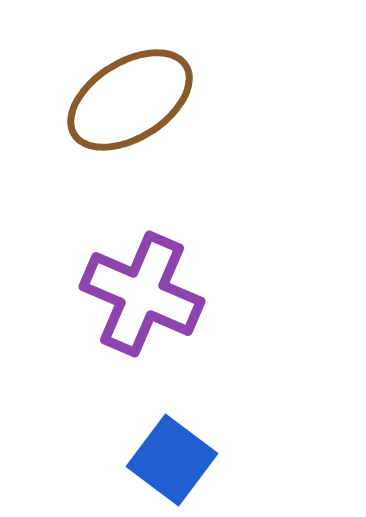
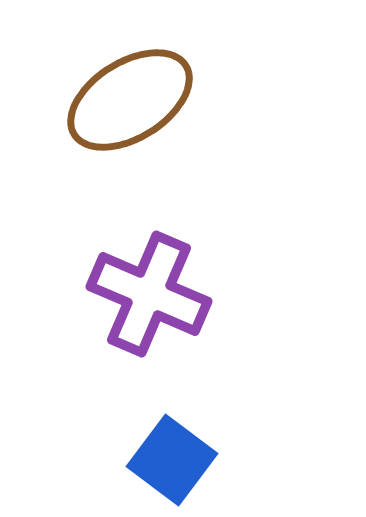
purple cross: moved 7 px right
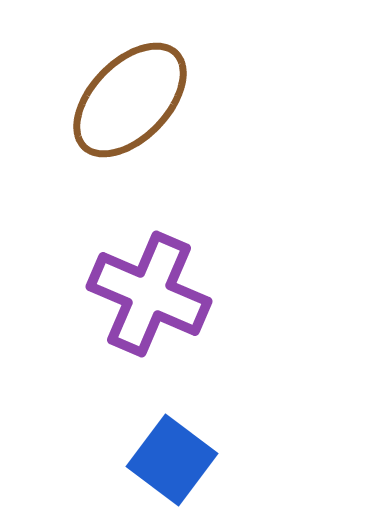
brown ellipse: rotated 14 degrees counterclockwise
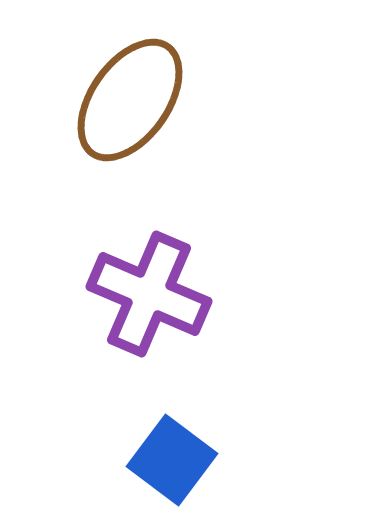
brown ellipse: rotated 9 degrees counterclockwise
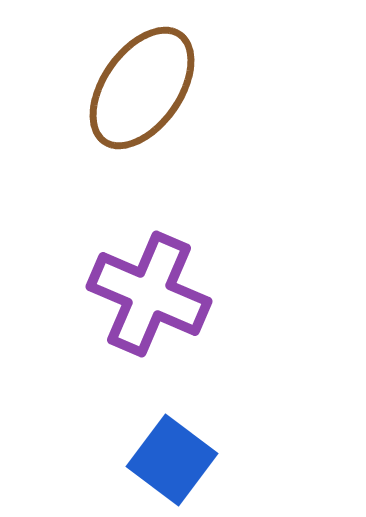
brown ellipse: moved 12 px right, 12 px up
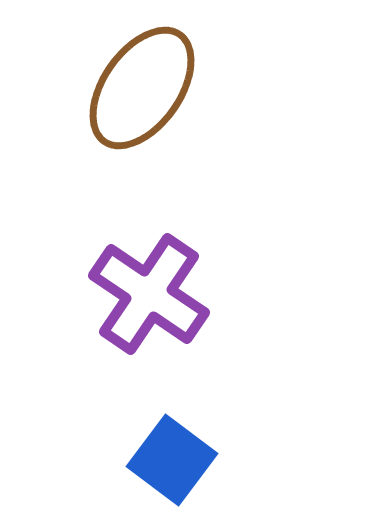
purple cross: rotated 11 degrees clockwise
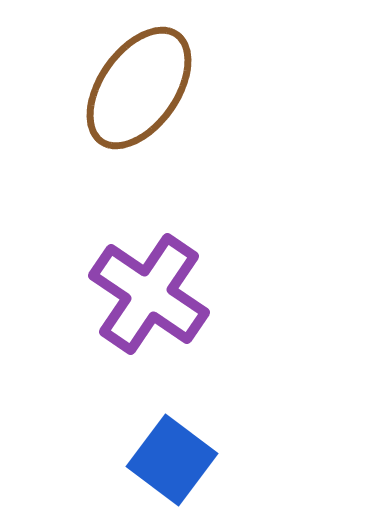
brown ellipse: moved 3 px left
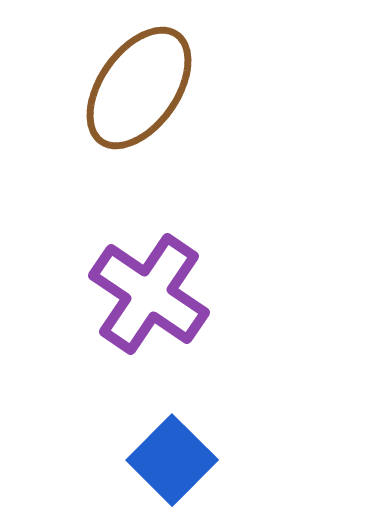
blue square: rotated 8 degrees clockwise
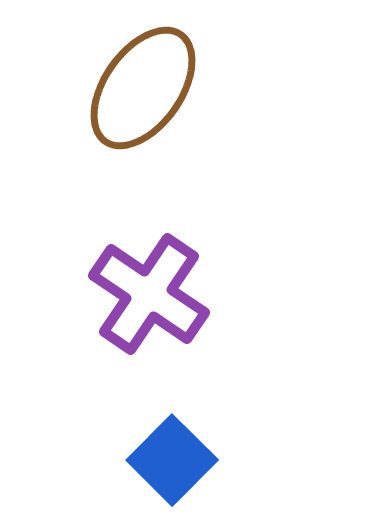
brown ellipse: moved 4 px right
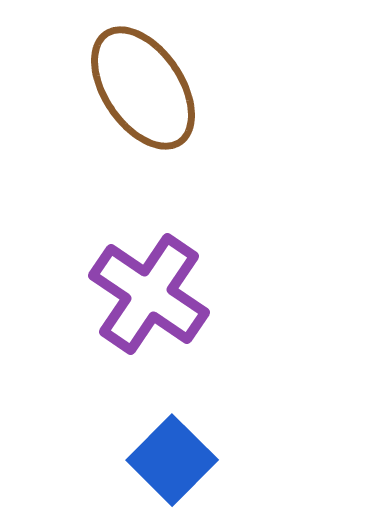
brown ellipse: rotated 69 degrees counterclockwise
